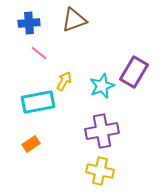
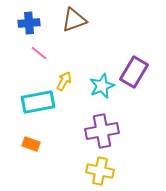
orange rectangle: rotated 54 degrees clockwise
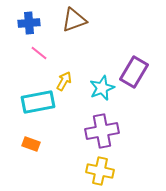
cyan star: moved 2 px down
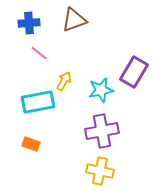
cyan star: moved 1 px left, 2 px down; rotated 10 degrees clockwise
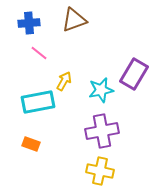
purple rectangle: moved 2 px down
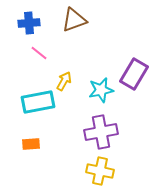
purple cross: moved 1 px left, 1 px down
orange rectangle: rotated 24 degrees counterclockwise
